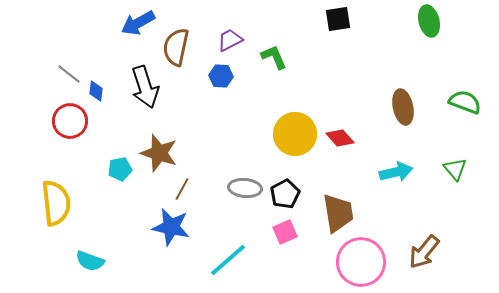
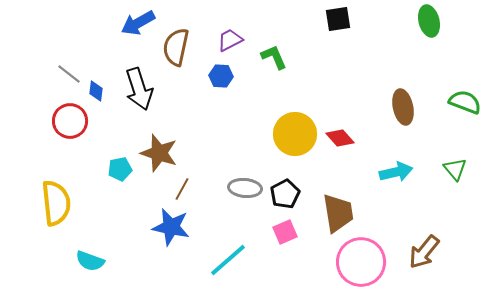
black arrow: moved 6 px left, 2 px down
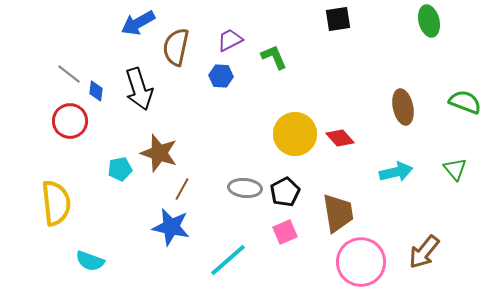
black pentagon: moved 2 px up
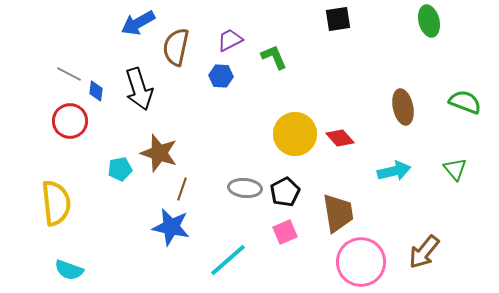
gray line: rotated 10 degrees counterclockwise
cyan arrow: moved 2 px left, 1 px up
brown line: rotated 10 degrees counterclockwise
cyan semicircle: moved 21 px left, 9 px down
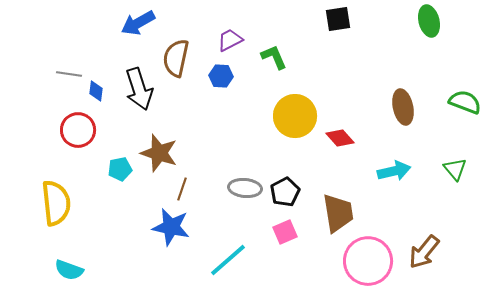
brown semicircle: moved 11 px down
gray line: rotated 20 degrees counterclockwise
red circle: moved 8 px right, 9 px down
yellow circle: moved 18 px up
pink circle: moved 7 px right, 1 px up
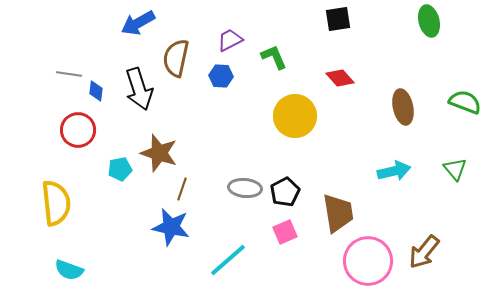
red diamond: moved 60 px up
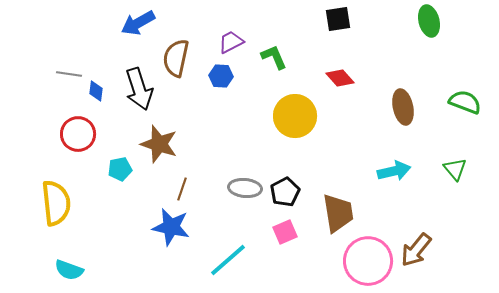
purple trapezoid: moved 1 px right, 2 px down
red circle: moved 4 px down
brown star: moved 9 px up
brown arrow: moved 8 px left, 2 px up
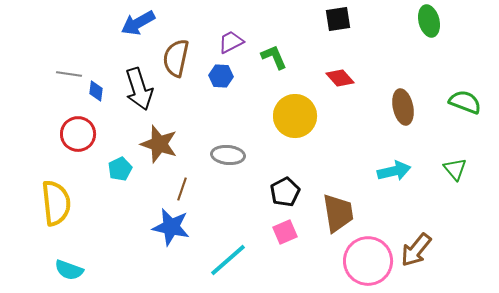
cyan pentagon: rotated 15 degrees counterclockwise
gray ellipse: moved 17 px left, 33 px up
